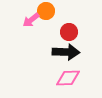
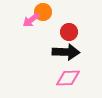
orange circle: moved 3 px left, 1 px down
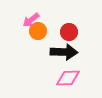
orange circle: moved 5 px left, 19 px down
black arrow: moved 2 px left
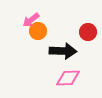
red circle: moved 19 px right
black arrow: moved 1 px left, 1 px up
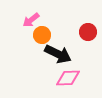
orange circle: moved 4 px right, 4 px down
black arrow: moved 5 px left, 3 px down; rotated 24 degrees clockwise
